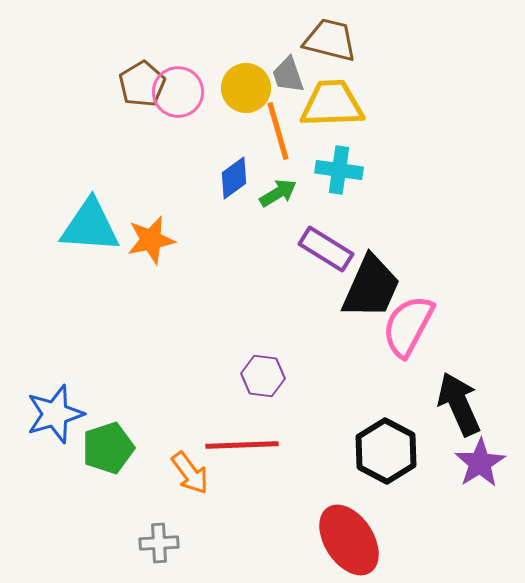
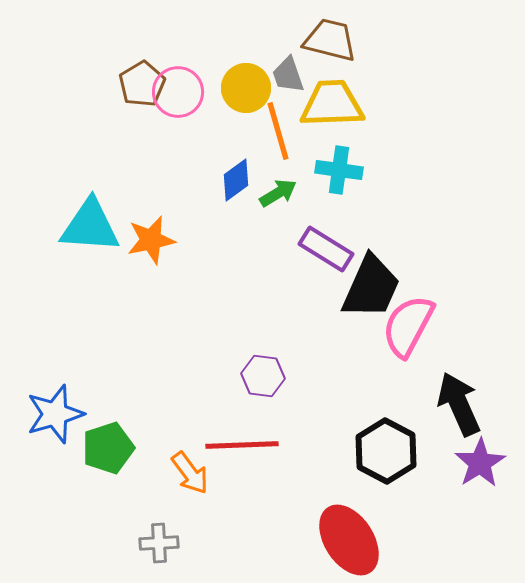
blue diamond: moved 2 px right, 2 px down
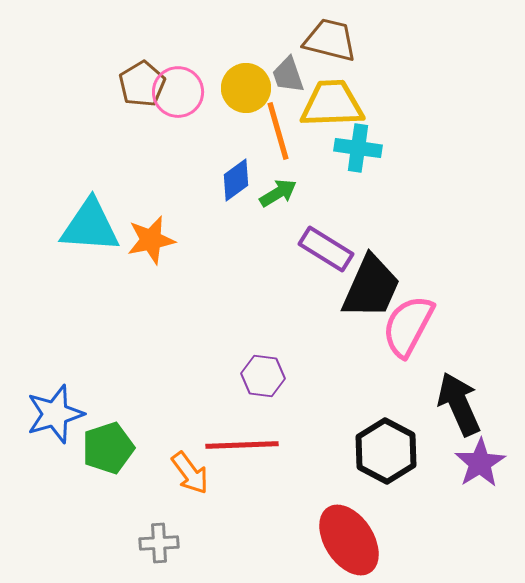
cyan cross: moved 19 px right, 22 px up
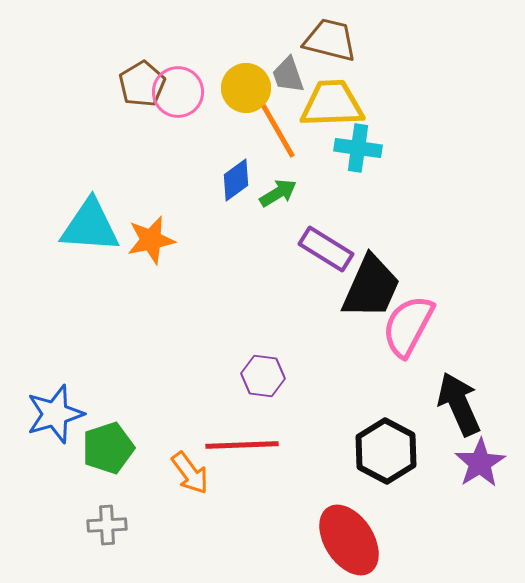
orange line: rotated 14 degrees counterclockwise
gray cross: moved 52 px left, 18 px up
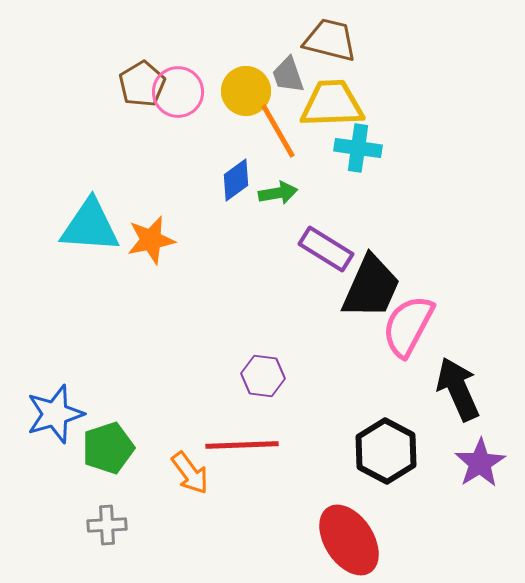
yellow circle: moved 3 px down
green arrow: rotated 21 degrees clockwise
black arrow: moved 1 px left, 15 px up
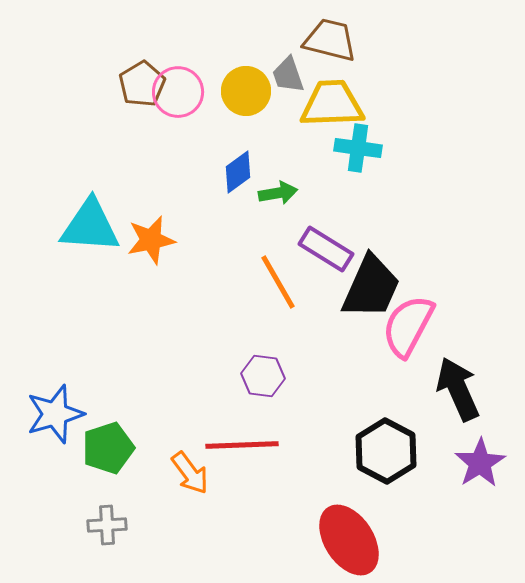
orange line: moved 151 px down
blue diamond: moved 2 px right, 8 px up
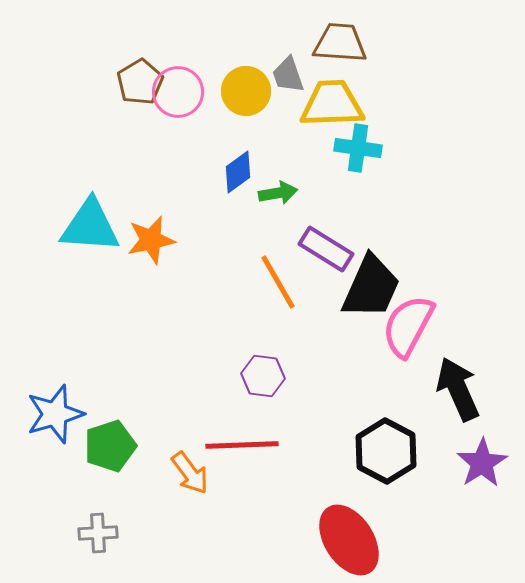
brown trapezoid: moved 10 px right, 3 px down; rotated 10 degrees counterclockwise
brown pentagon: moved 2 px left, 2 px up
green pentagon: moved 2 px right, 2 px up
purple star: moved 2 px right
gray cross: moved 9 px left, 8 px down
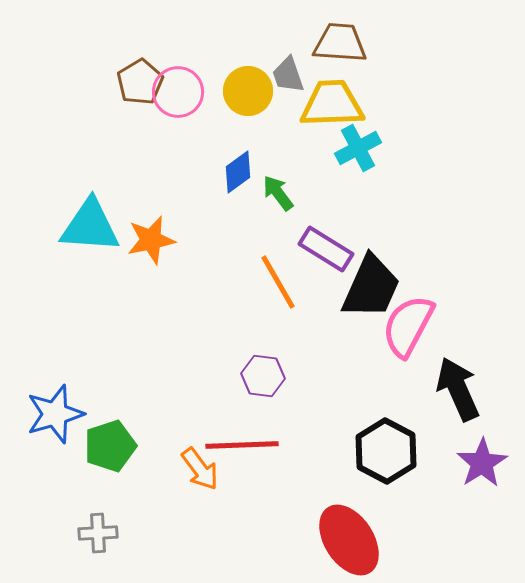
yellow circle: moved 2 px right
cyan cross: rotated 36 degrees counterclockwise
green arrow: rotated 117 degrees counterclockwise
orange arrow: moved 10 px right, 4 px up
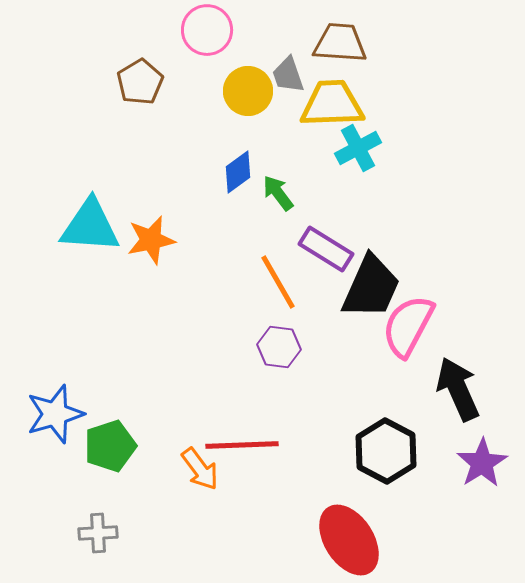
pink circle: moved 29 px right, 62 px up
purple hexagon: moved 16 px right, 29 px up
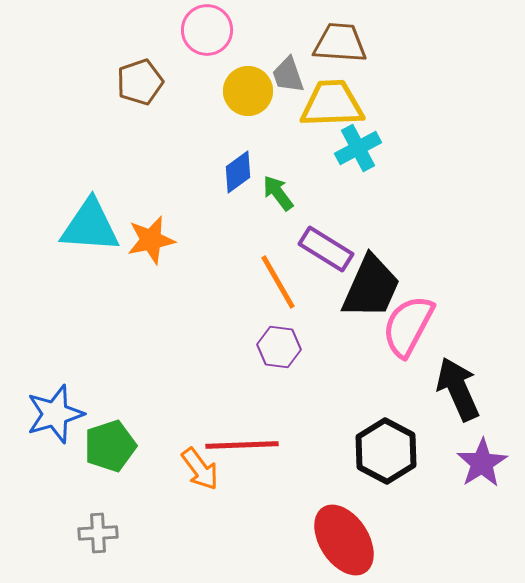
brown pentagon: rotated 12 degrees clockwise
red ellipse: moved 5 px left
